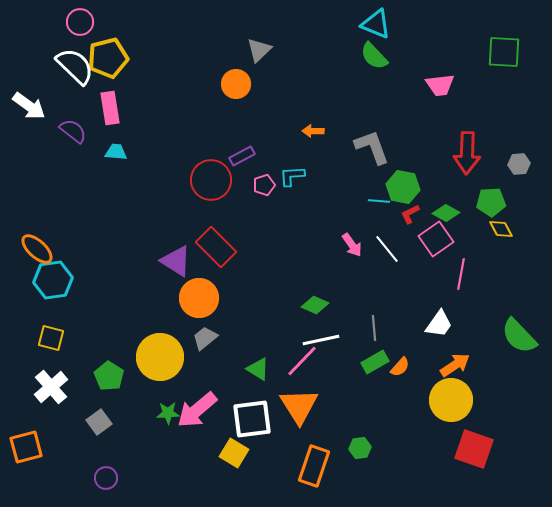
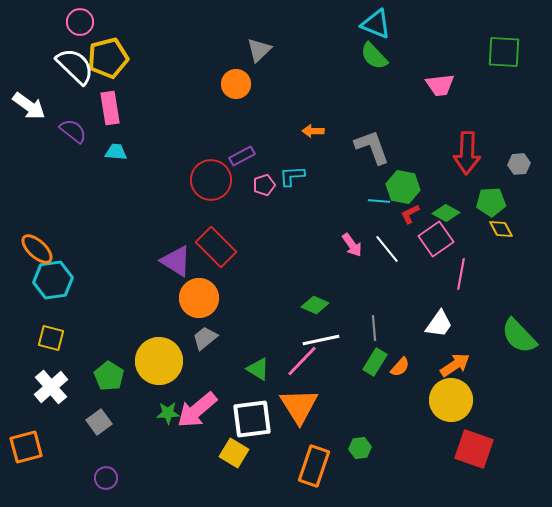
yellow circle at (160, 357): moved 1 px left, 4 px down
green rectangle at (375, 362): rotated 28 degrees counterclockwise
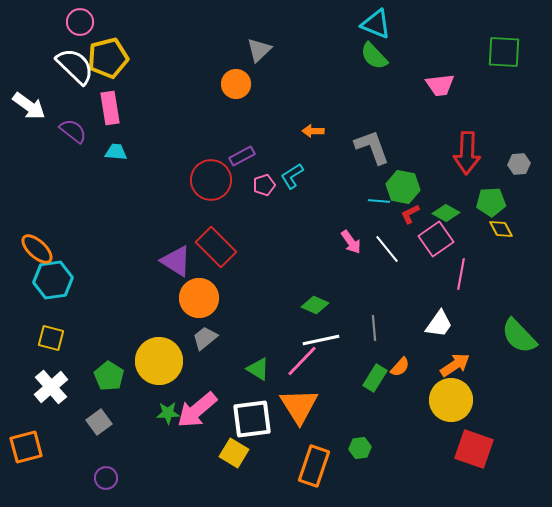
cyan L-shape at (292, 176): rotated 28 degrees counterclockwise
pink arrow at (352, 245): moved 1 px left, 3 px up
green rectangle at (375, 362): moved 16 px down
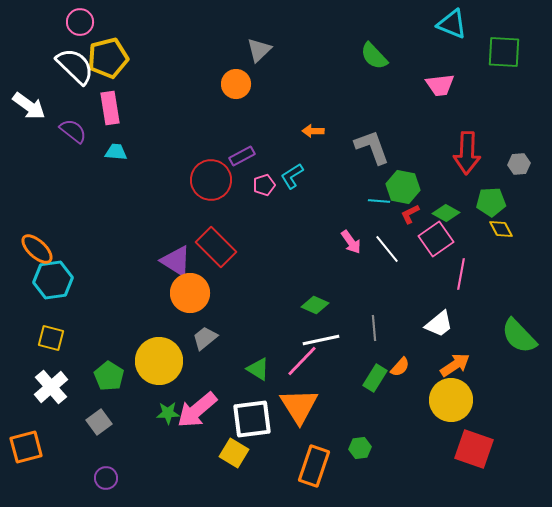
cyan triangle at (376, 24): moved 76 px right
orange circle at (199, 298): moved 9 px left, 5 px up
white trapezoid at (439, 324): rotated 16 degrees clockwise
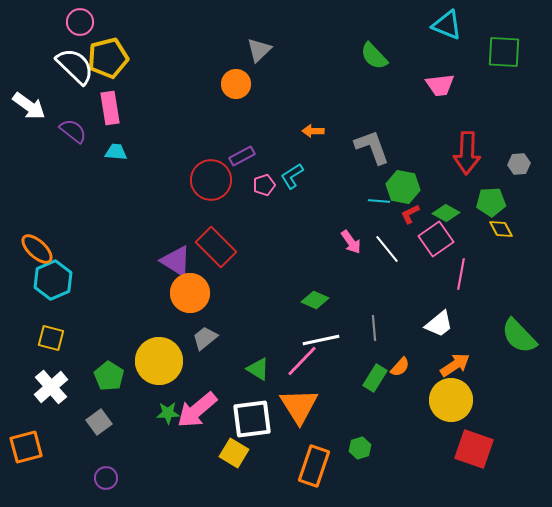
cyan triangle at (452, 24): moved 5 px left, 1 px down
cyan hexagon at (53, 280): rotated 15 degrees counterclockwise
green diamond at (315, 305): moved 5 px up
green hexagon at (360, 448): rotated 10 degrees counterclockwise
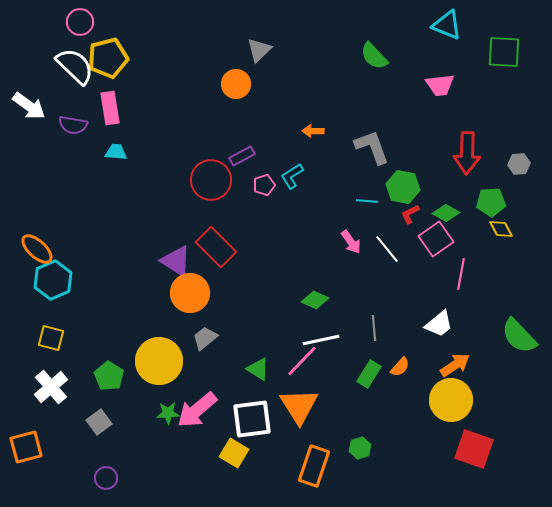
purple semicircle at (73, 131): moved 6 px up; rotated 152 degrees clockwise
cyan line at (379, 201): moved 12 px left
green rectangle at (375, 378): moved 6 px left, 4 px up
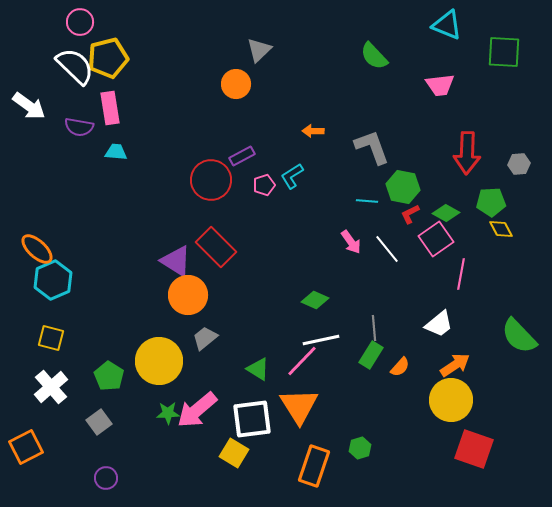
purple semicircle at (73, 125): moved 6 px right, 2 px down
orange circle at (190, 293): moved 2 px left, 2 px down
green rectangle at (369, 374): moved 2 px right, 19 px up
orange square at (26, 447): rotated 12 degrees counterclockwise
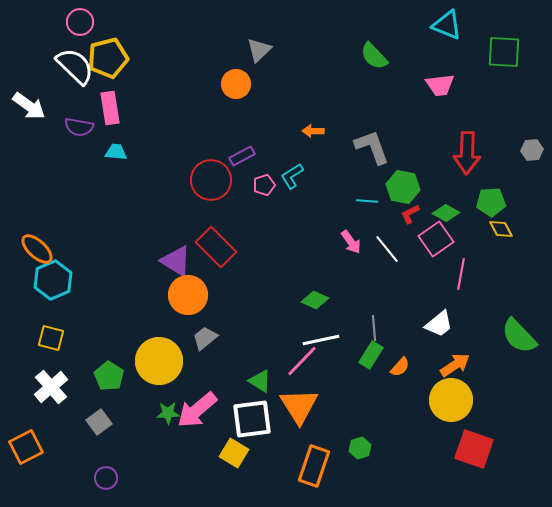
gray hexagon at (519, 164): moved 13 px right, 14 px up
green triangle at (258, 369): moved 2 px right, 12 px down
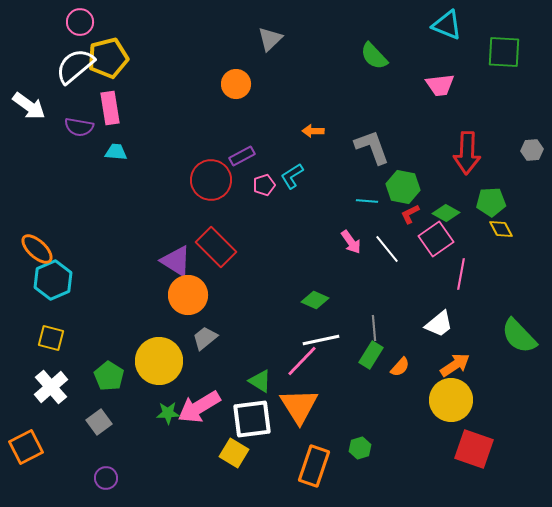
gray triangle at (259, 50): moved 11 px right, 11 px up
white semicircle at (75, 66): rotated 84 degrees counterclockwise
pink arrow at (197, 410): moved 2 px right, 3 px up; rotated 9 degrees clockwise
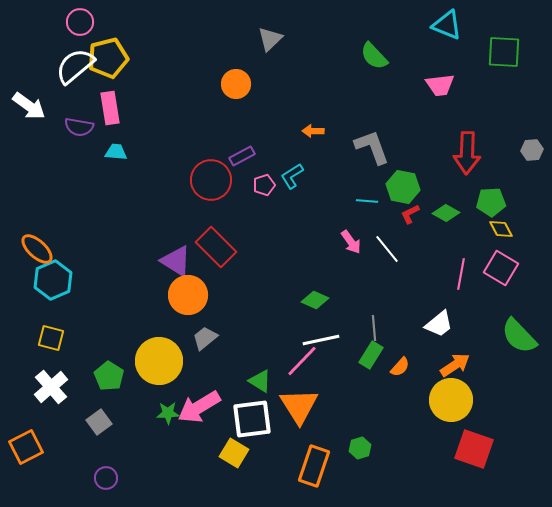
pink square at (436, 239): moved 65 px right, 29 px down; rotated 24 degrees counterclockwise
